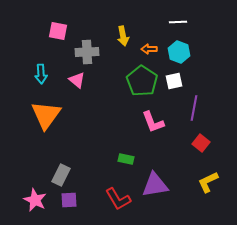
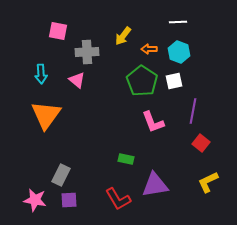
yellow arrow: rotated 48 degrees clockwise
purple line: moved 1 px left, 3 px down
pink star: rotated 15 degrees counterclockwise
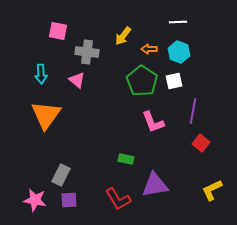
gray cross: rotated 10 degrees clockwise
yellow L-shape: moved 4 px right, 8 px down
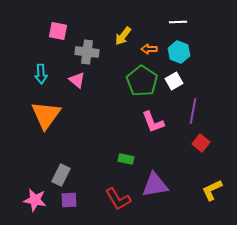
white square: rotated 18 degrees counterclockwise
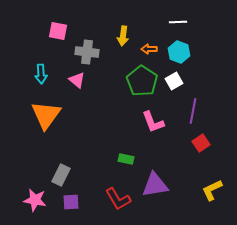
yellow arrow: rotated 30 degrees counterclockwise
red square: rotated 18 degrees clockwise
purple square: moved 2 px right, 2 px down
